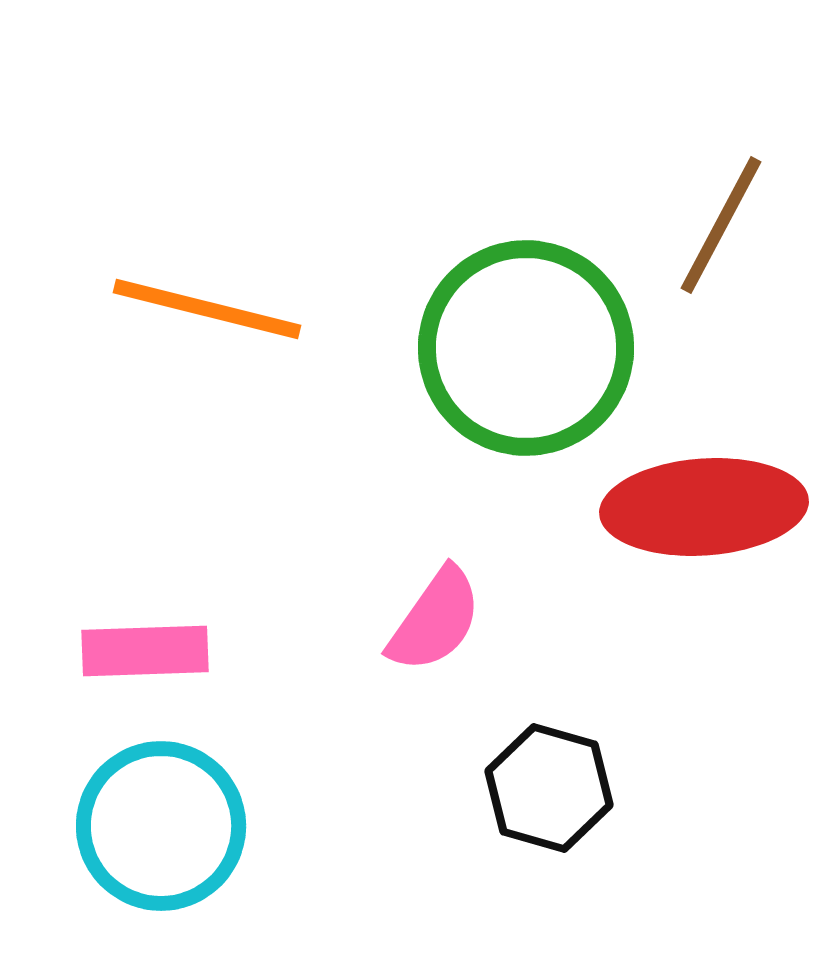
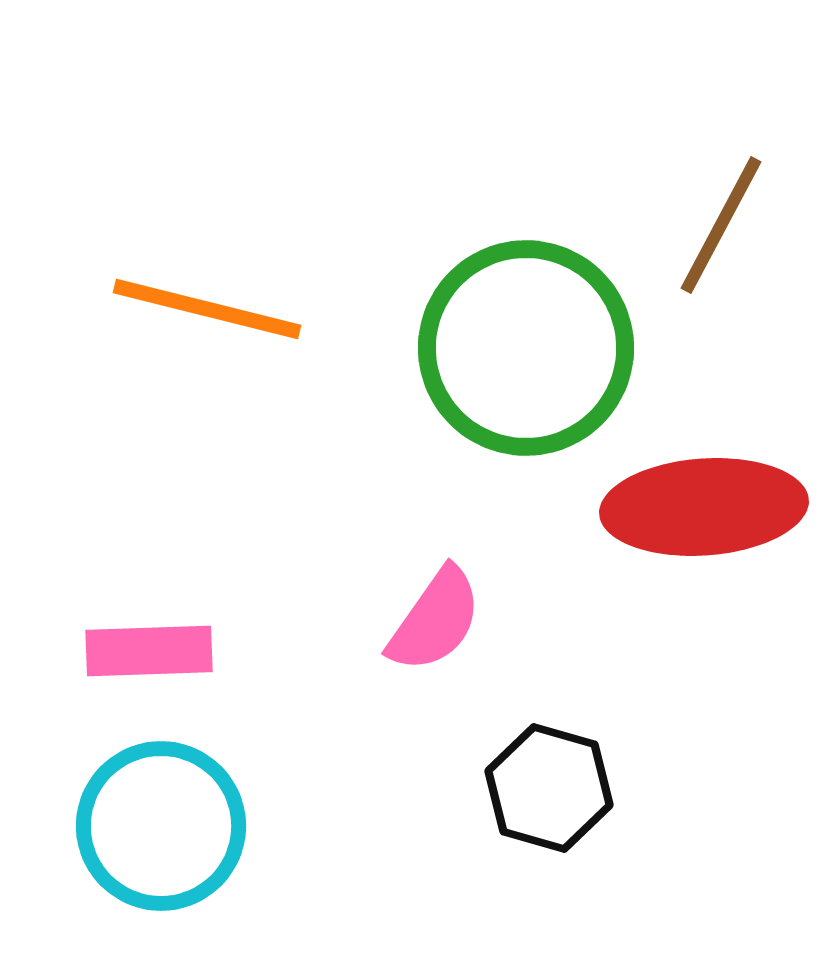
pink rectangle: moved 4 px right
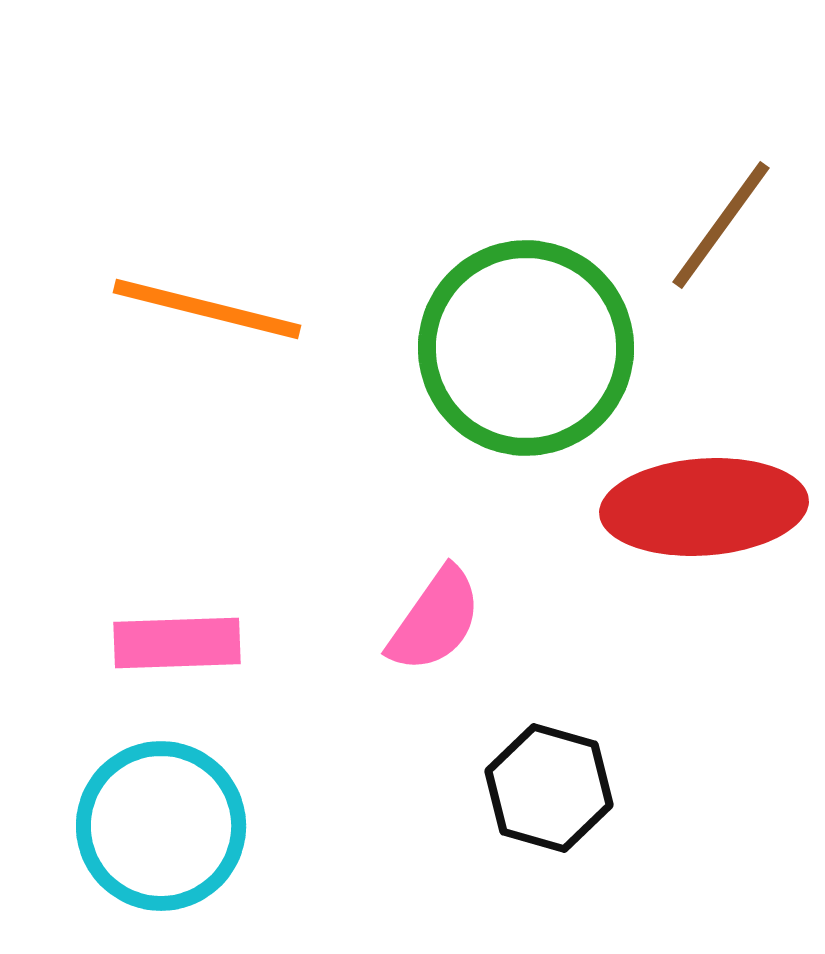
brown line: rotated 8 degrees clockwise
pink rectangle: moved 28 px right, 8 px up
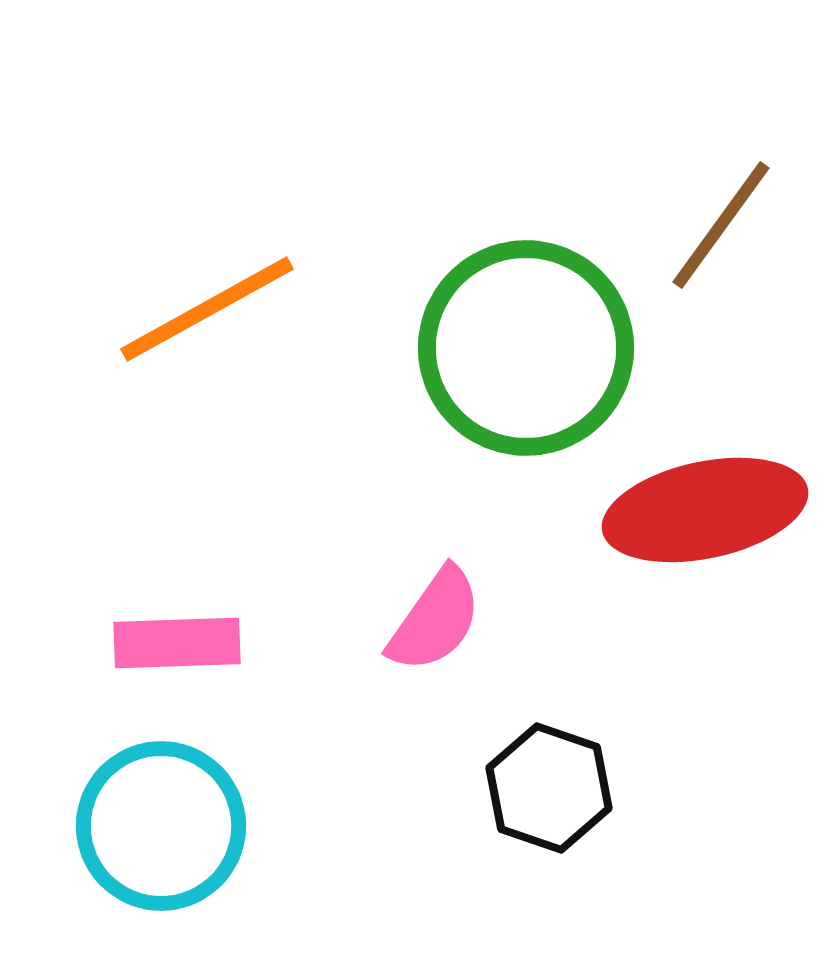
orange line: rotated 43 degrees counterclockwise
red ellipse: moved 1 px right, 3 px down; rotated 8 degrees counterclockwise
black hexagon: rotated 3 degrees clockwise
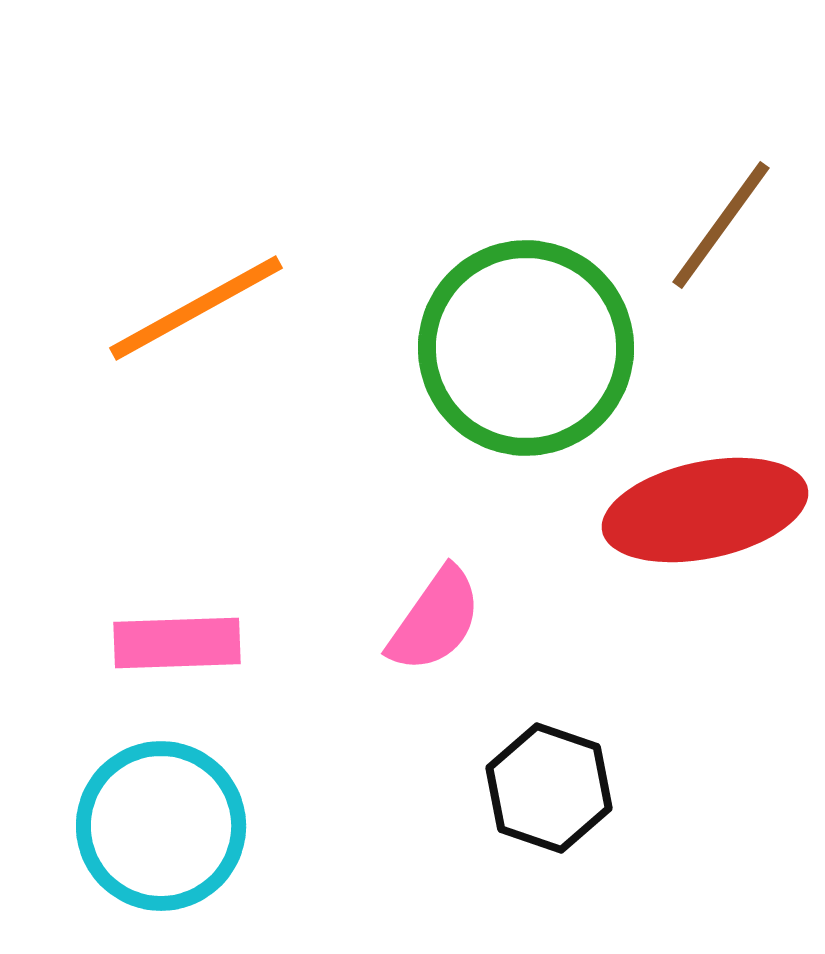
orange line: moved 11 px left, 1 px up
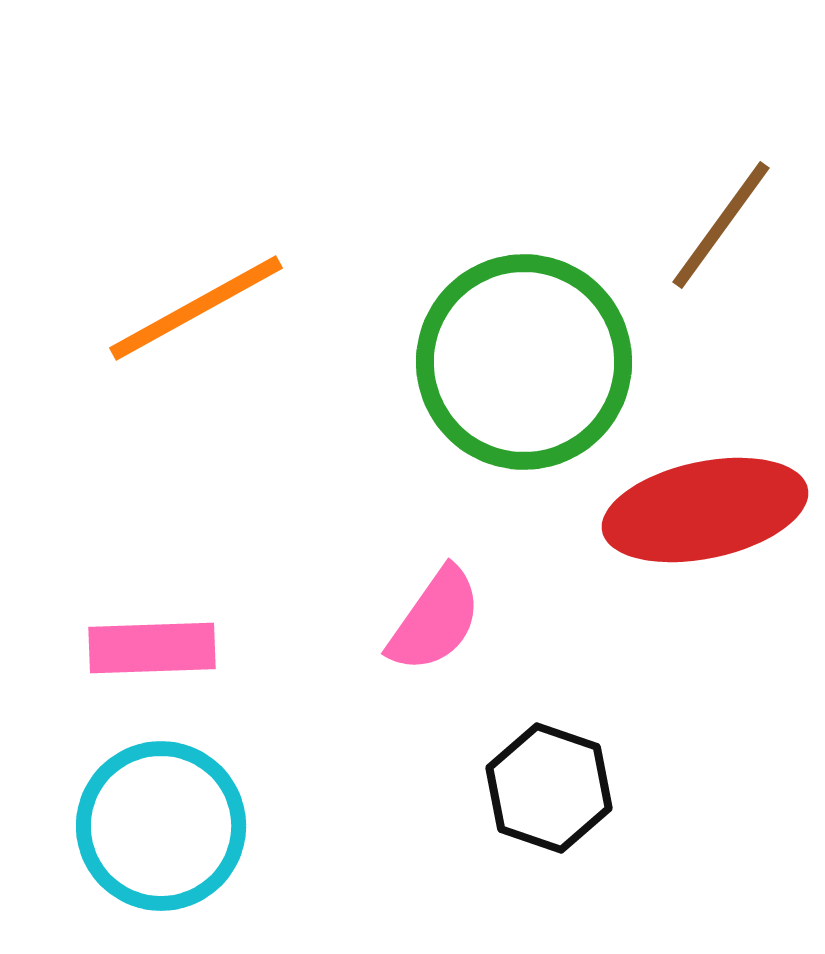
green circle: moved 2 px left, 14 px down
pink rectangle: moved 25 px left, 5 px down
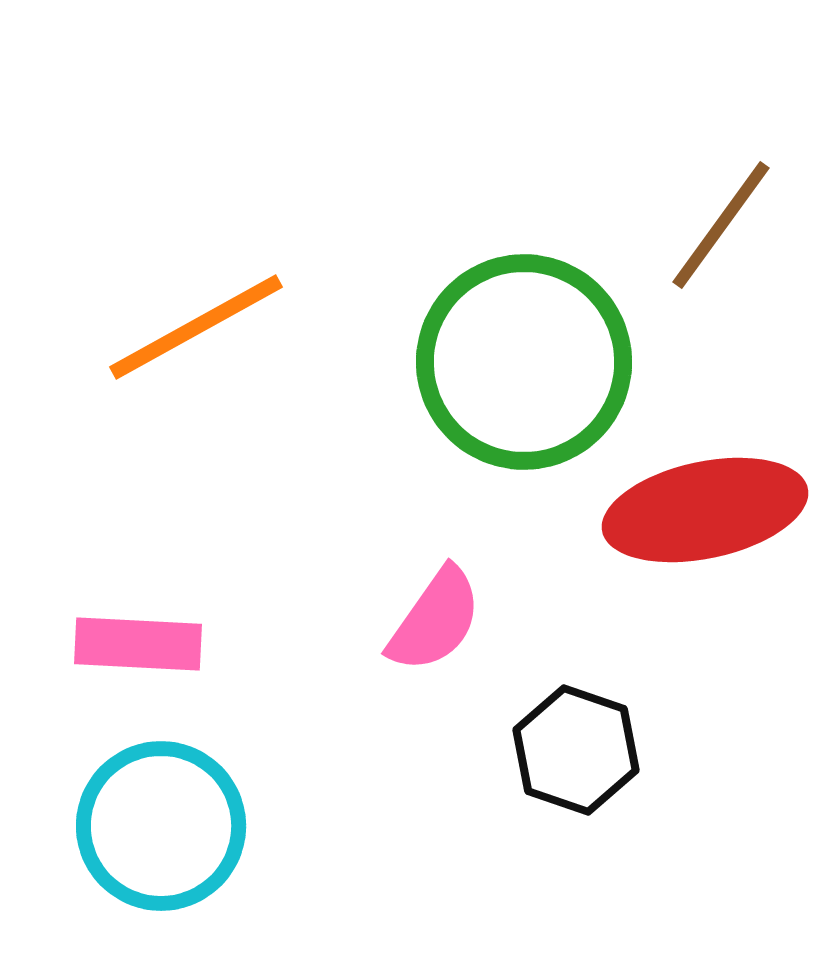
orange line: moved 19 px down
pink rectangle: moved 14 px left, 4 px up; rotated 5 degrees clockwise
black hexagon: moved 27 px right, 38 px up
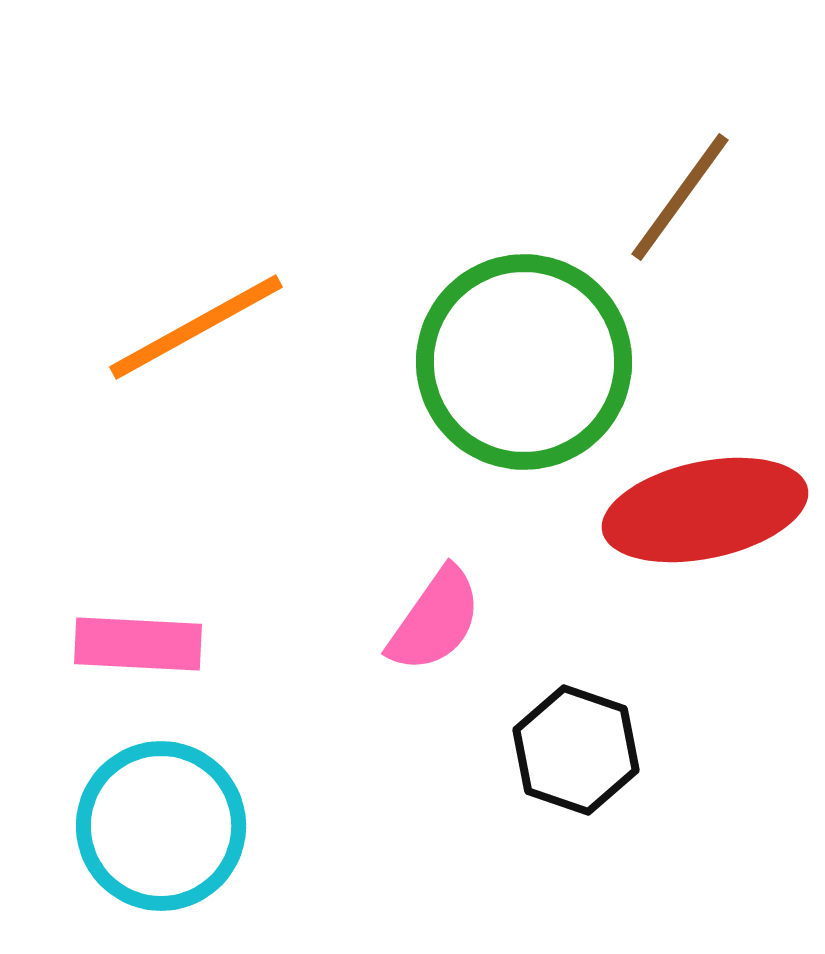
brown line: moved 41 px left, 28 px up
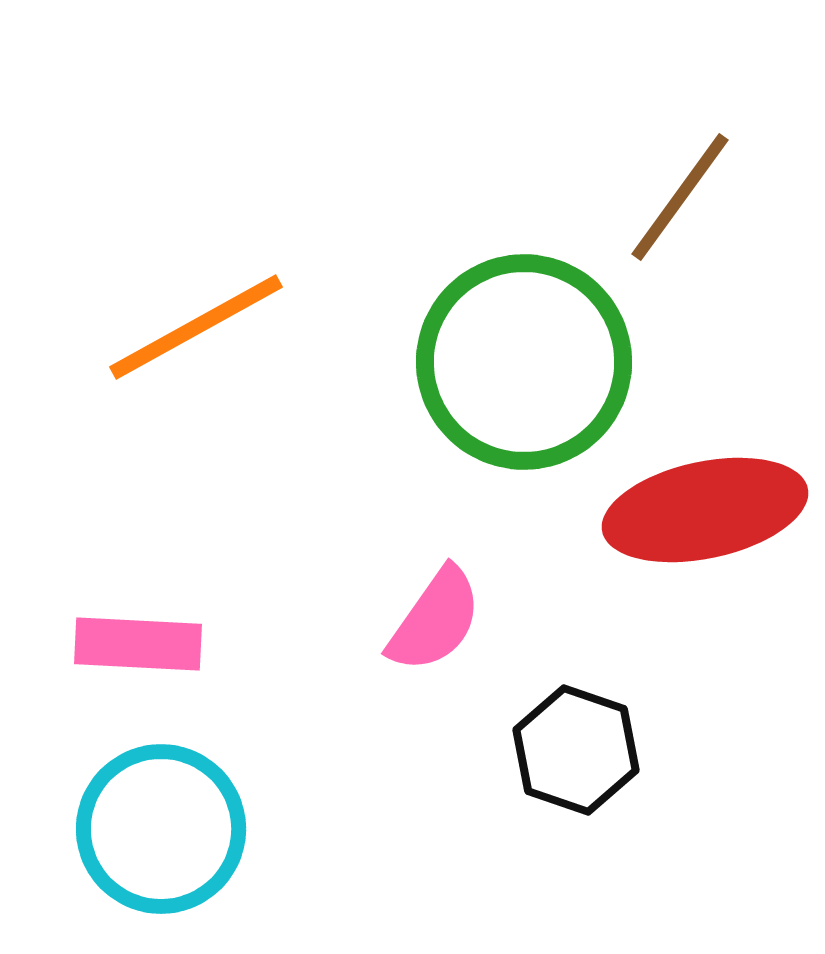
cyan circle: moved 3 px down
